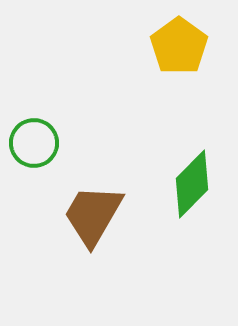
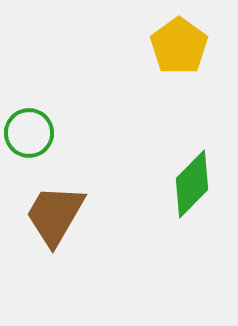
green circle: moved 5 px left, 10 px up
brown trapezoid: moved 38 px left
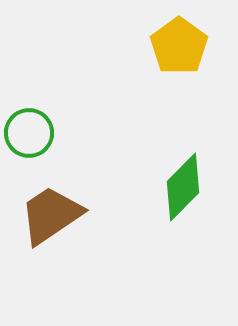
green diamond: moved 9 px left, 3 px down
brown trapezoid: moved 4 px left; rotated 26 degrees clockwise
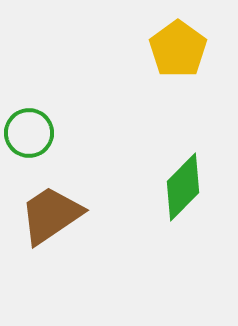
yellow pentagon: moved 1 px left, 3 px down
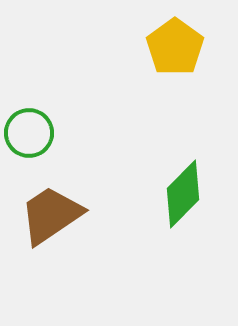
yellow pentagon: moved 3 px left, 2 px up
green diamond: moved 7 px down
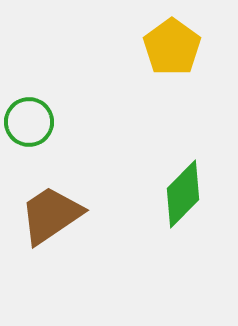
yellow pentagon: moved 3 px left
green circle: moved 11 px up
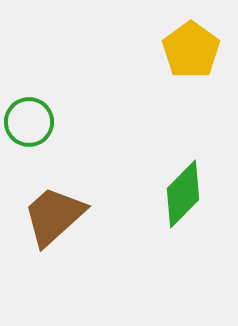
yellow pentagon: moved 19 px right, 3 px down
brown trapezoid: moved 3 px right, 1 px down; rotated 8 degrees counterclockwise
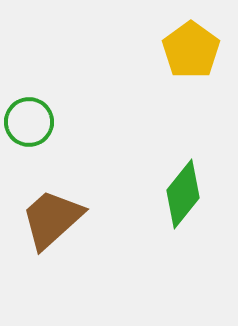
green diamond: rotated 6 degrees counterclockwise
brown trapezoid: moved 2 px left, 3 px down
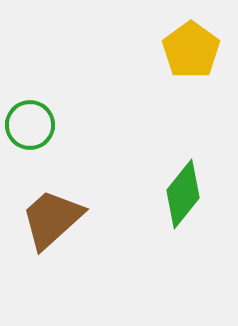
green circle: moved 1 px right, 3 px down
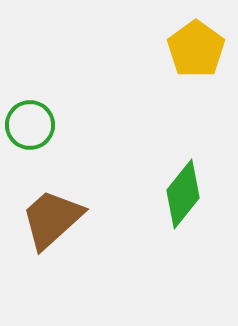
yellow pentagon: moved 5 px right, 1 px up
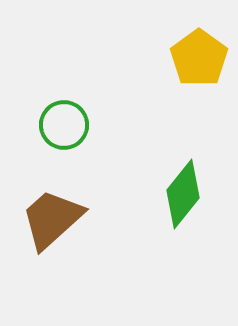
yellow pentagon: moved 3 px right, 9 px down
green circle: moved 34 px right
